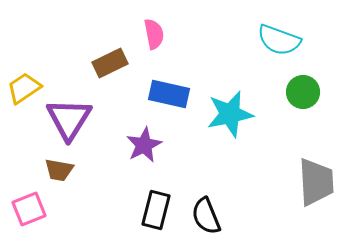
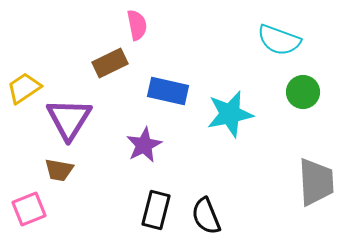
pink semicircle: moved 17 px left, 9 px up
blue rectangle: moved 1 px left, 3 px up
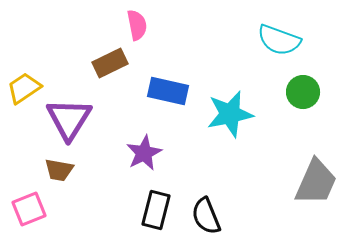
purple star: moved 8 px down
gray trapezoid: rotated 27 degrees clockwise
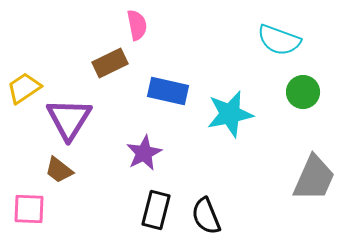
brown trapezoid: rotated 28 degrees clockwise
gray trapezoid: moved 2 px left, 4 px up
pink square: rotated 24 degrees clockwise
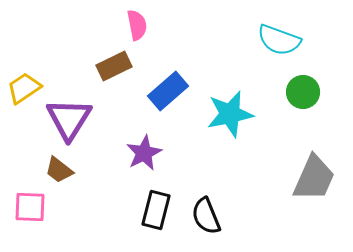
brown rectangle: moved 4 px right, 3 px down
blue rectangle: rotated 54 degrees counterclockwise
pink square: moved 1 px right, 2 px up
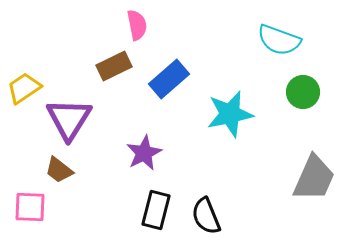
blue rectangle: moved 1 px right, 12 px up
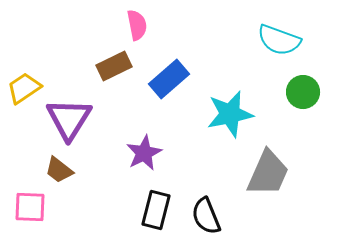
gray trapezoid: moved 46 px left, 5 px up
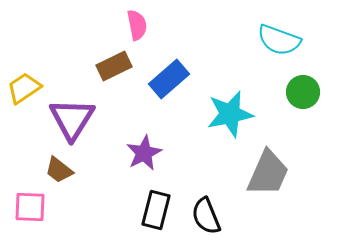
purple triangle: moved 3 px right
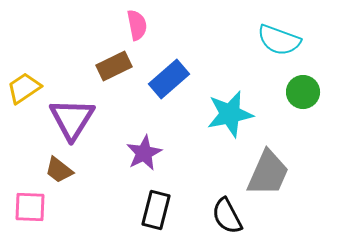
black semicircle: moved 21 px right; rotated 6 degrees counterclockwise
